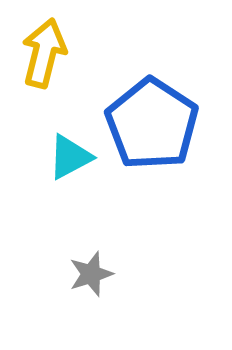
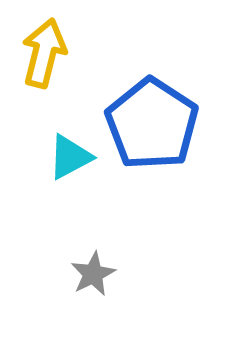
gray star: moved 2 px right; rotated 9 degrees counterclockwise
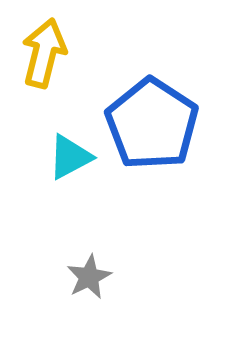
gray star: moved 4 px left, 3 px down
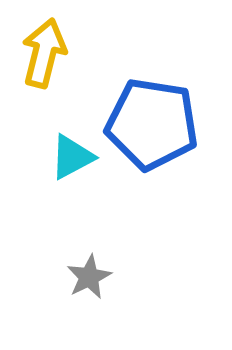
blue pentagon: rotated 24 degrees counterclockwise
cyan triangle: moved 2 px right
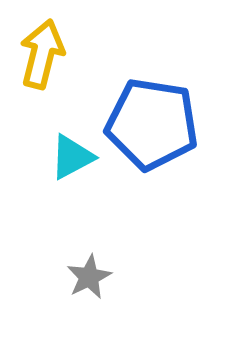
yellow arrow: moved 2 px left, 1 px down
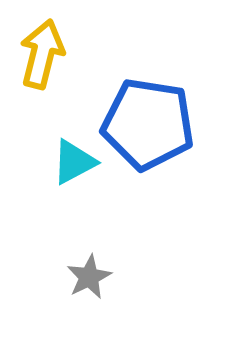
blue pentagon: moved 4 px left
cyan triangle: moved 2 px right, 5 px down
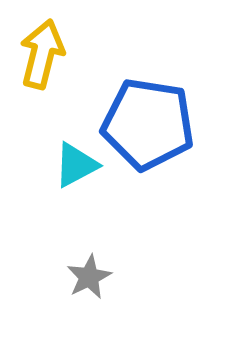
cyan triangle: moved 2 px right, 3 px down
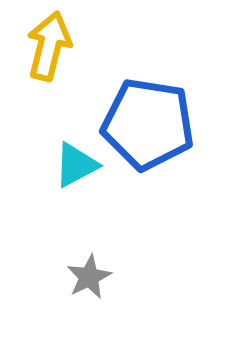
yellow arrow: moved 7 px right, 8 px up
